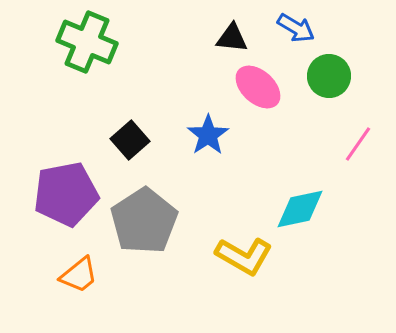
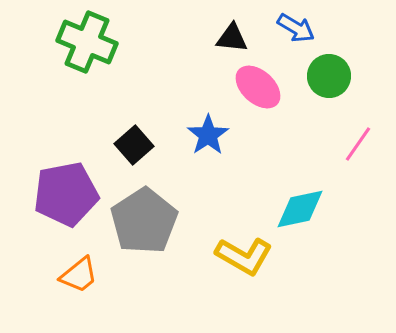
black square: moved 4 px right, 5 px down
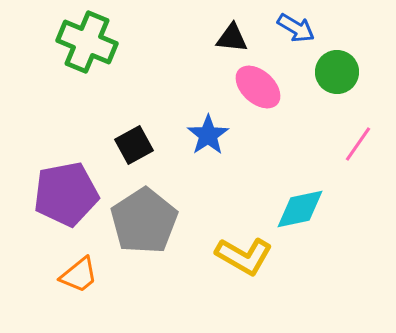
green circle: moved 8 px right, 4 px up
black square: rotated 12 degrees clockwise
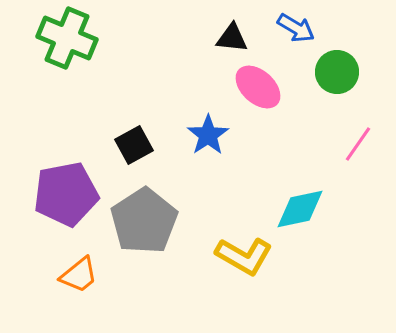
green cross: moved 20 px left, 4 px up
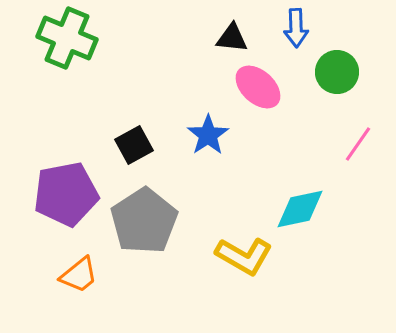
blue arrow: rotated 57 degrees clockwise
